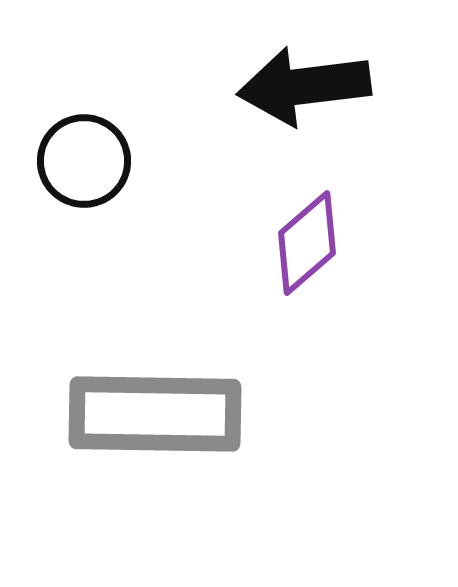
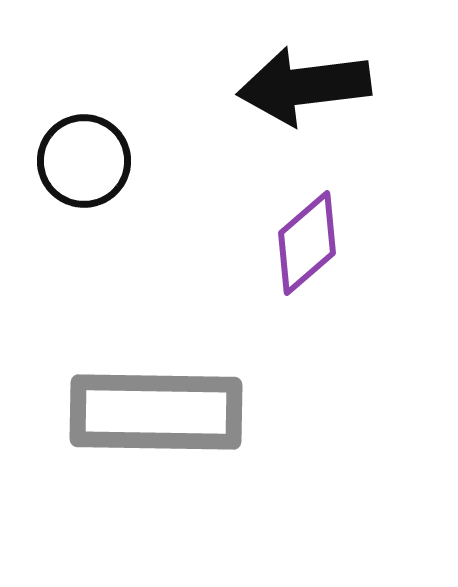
gray rectangle: moved 1 px right, 2 px up
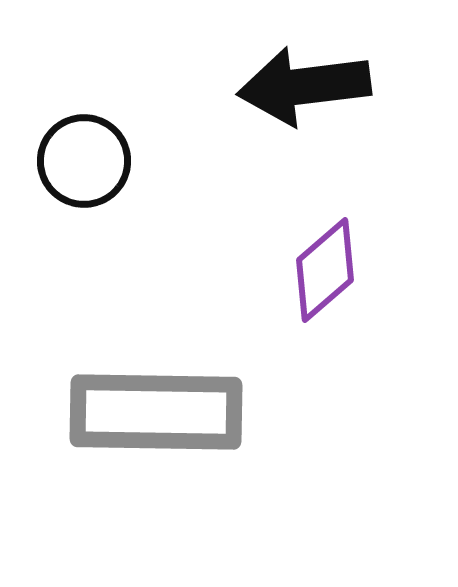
purple diamond: moved 18 px right, 27 px down
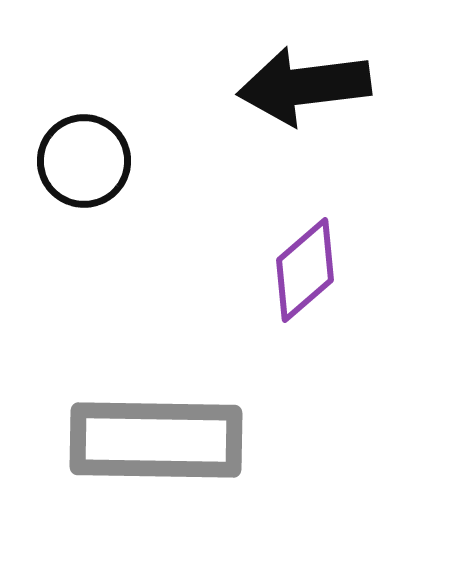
purple diamond: moved 20 px left
gray rectangle: moved 28 px down
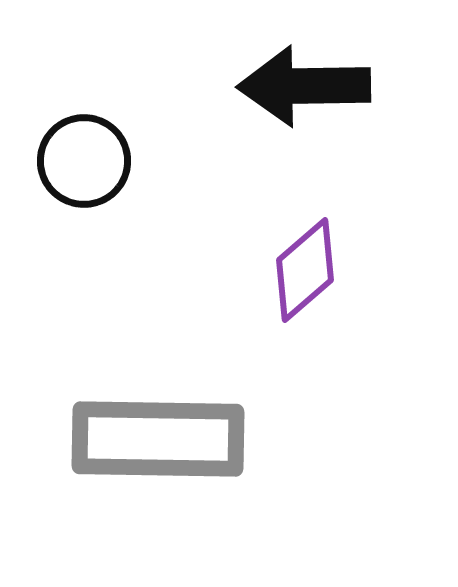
black arrow: rotated 6 degrees clockwise
gray rectangle: moved 2 px right, 1 px up
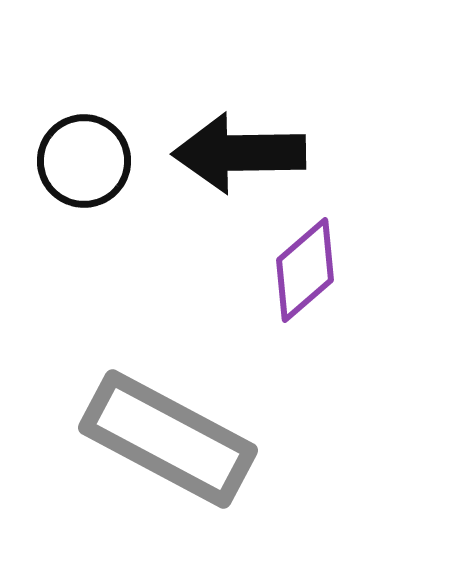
black arrow: moved 65 px left, 67 px down
gray rectangle: moved 10 px right; rotated 27 degrees clockwise
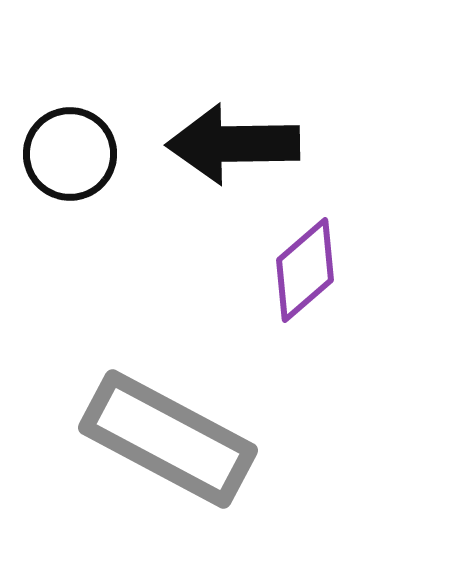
black arrow: moved 6 px left, 9 px up
black circle: moved 14 px left, 7 px up
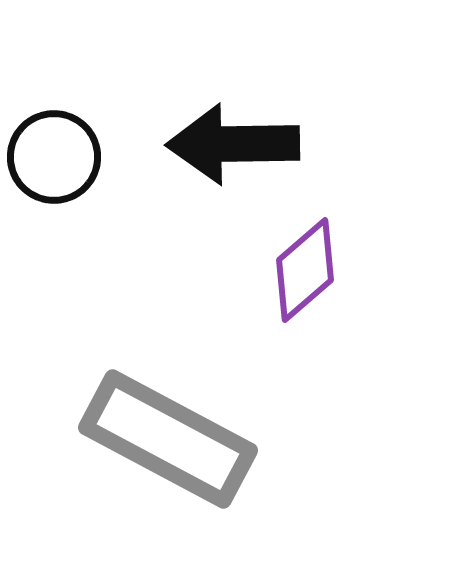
black circle: moved 16 px left, 3 px down
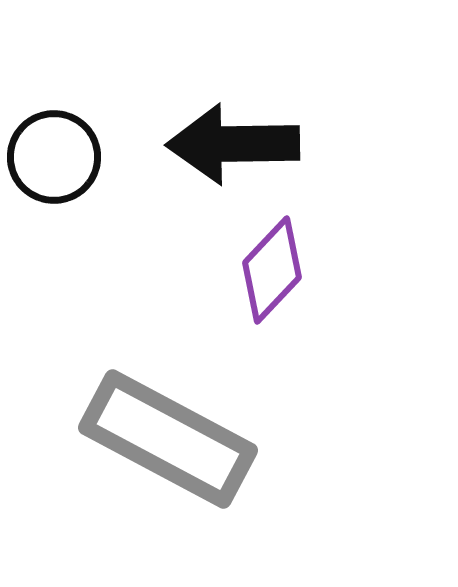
purple diamond: moved 33 px left; rotated 6 degrees counterclockwise
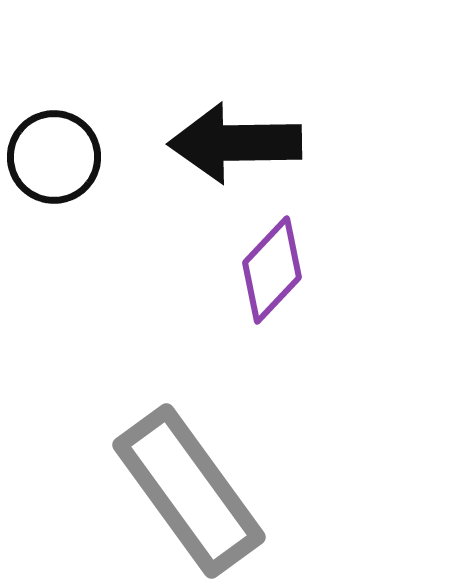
black arrow: moved 2 px right, 1 px up
gray rectangle: moved 21 px right, 52 px down; rotated 26 degrees clockwise
